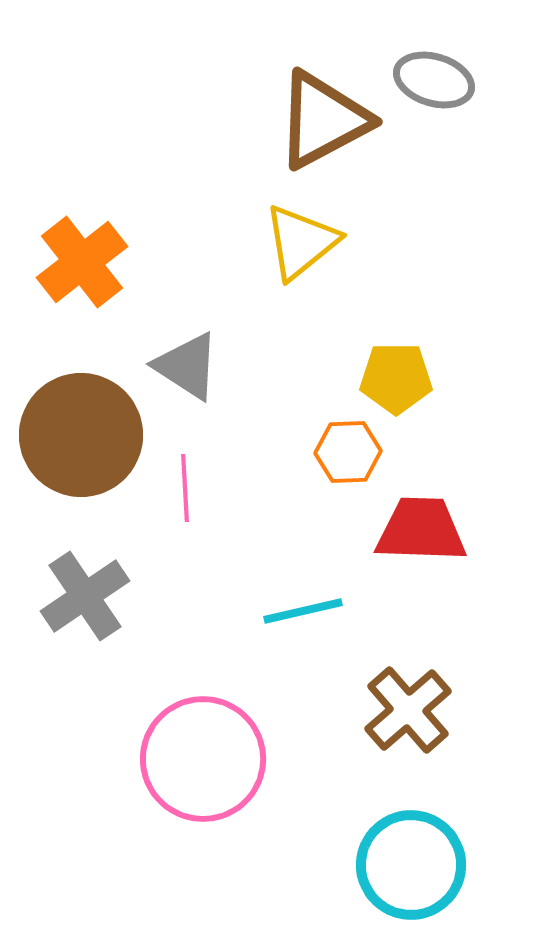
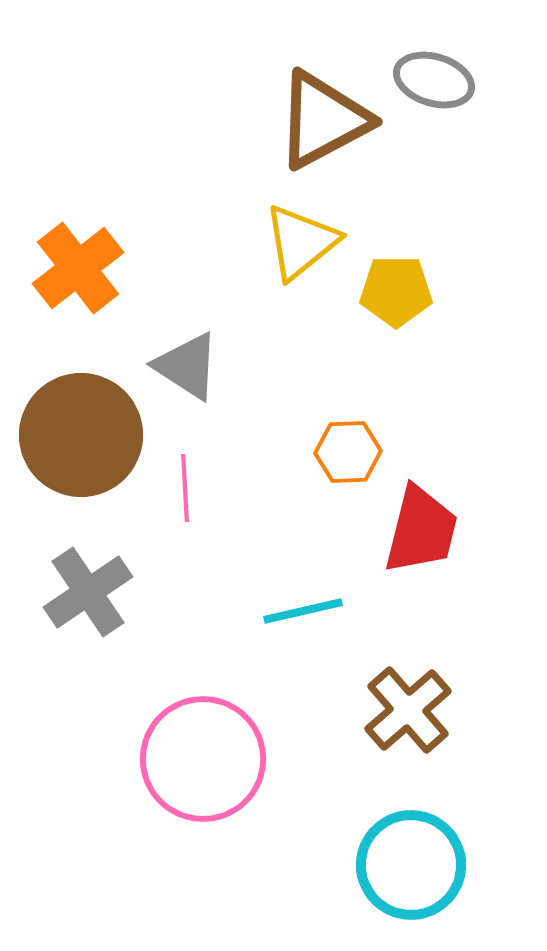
orange cross: moved 4 px left, 6 px down
yellow pentagon: moved 87 px up
red trapezoid: rotated 102 degrees clockwise
gray cross: moved 3 px right, 4 px up
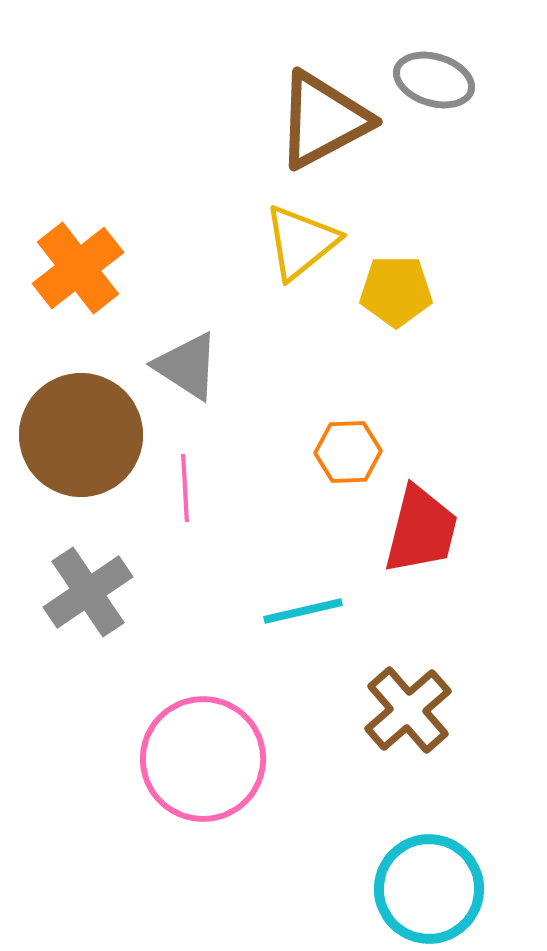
cyan circle: moved 18 px right, 24 px down
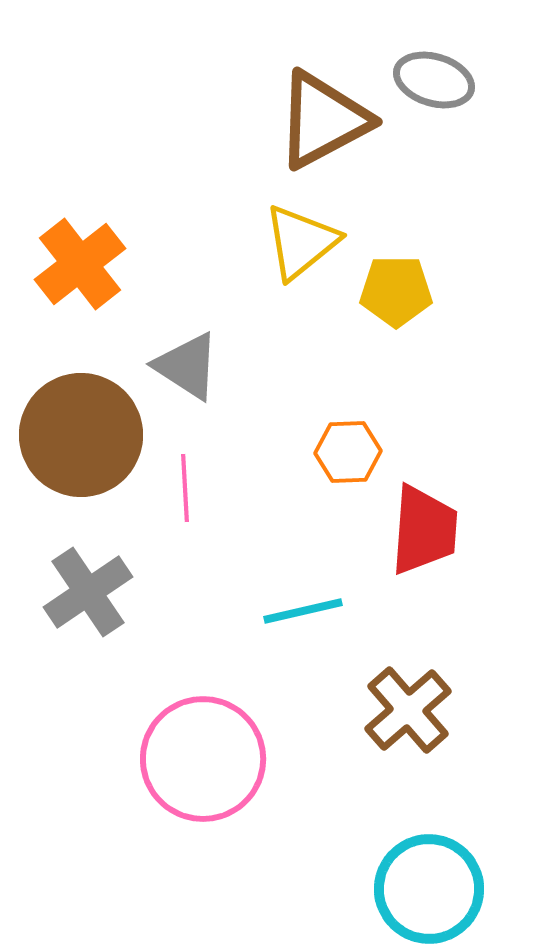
orange cross: moved 2 px right, 4 px up
red trapezoid: moved 3 px right; rotated 10 degrees counterclockwise
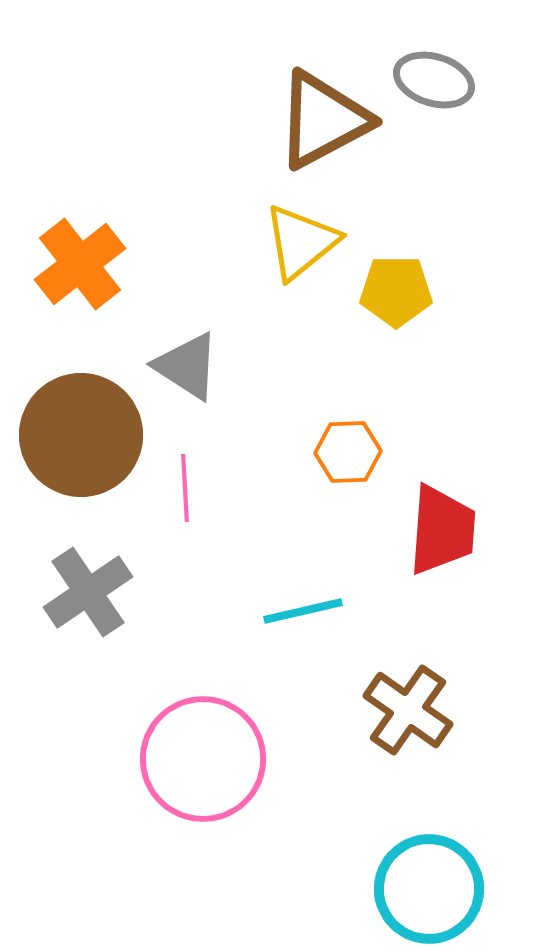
red trapezoid: moved 18 px right
brown cross: rotated 14 degrees counterclockwise
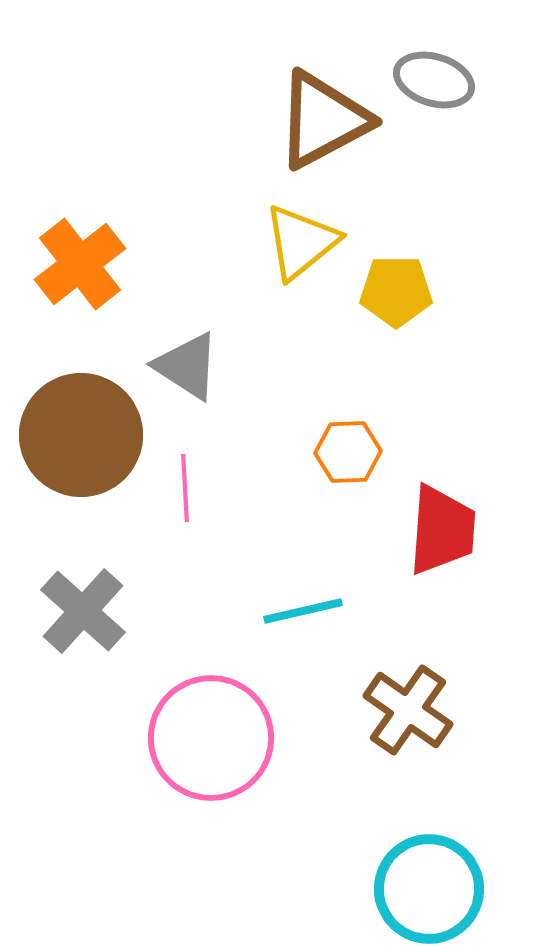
gray cross: moved 5 px left, 19 px down; rotated 14 degrees counterclockwise
pink circle: moved 8 px right, 21 px up
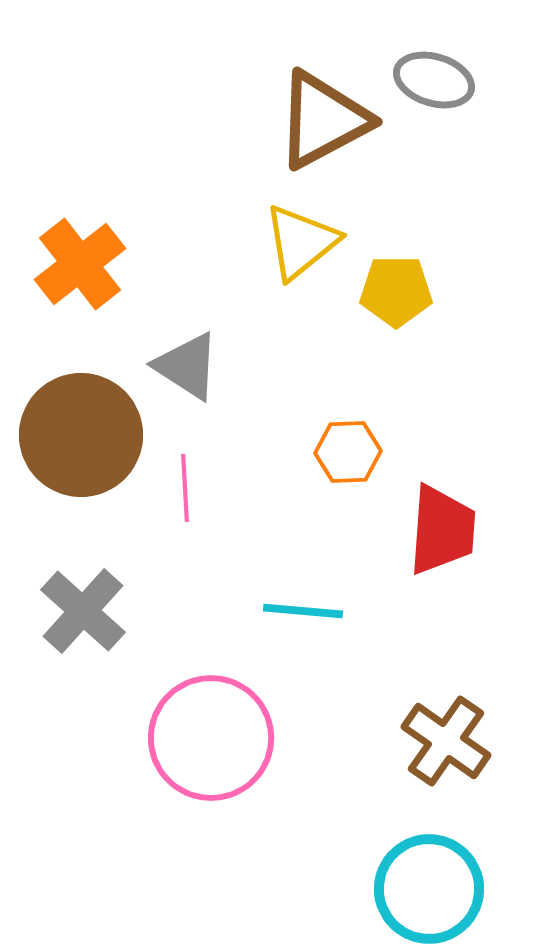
cyan line: rotated 18 degrees clockwise
brown cross: moved 38 px right, 31 px down
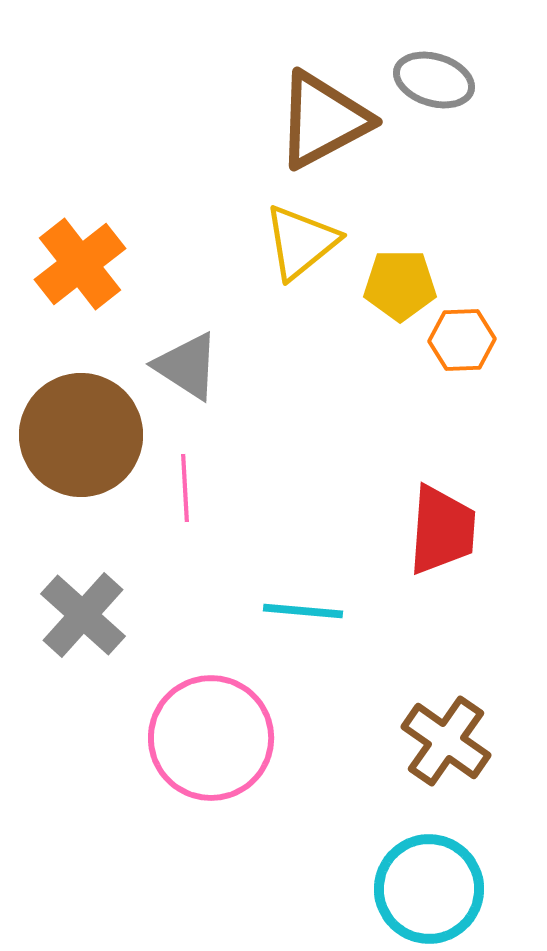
yellow pentagon: moved 4 px right, 6 px up
orange hexagon: moved 114 px right, 112 px up
gray cross: moved 4 px down
